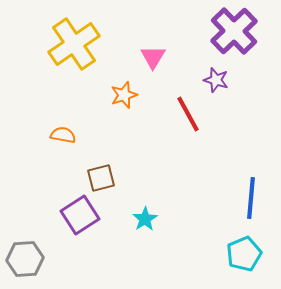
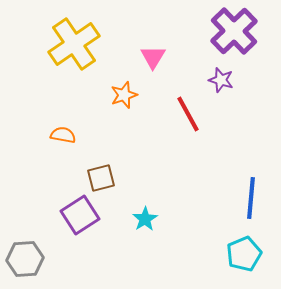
purple star: moved 5 px right
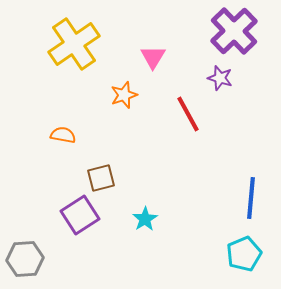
purple star: moved 1 px left, 2 px up
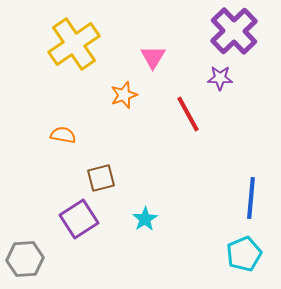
purple star: rotated 15 degrees counterclockwise
purple square: moved 1 px left, 4 px down
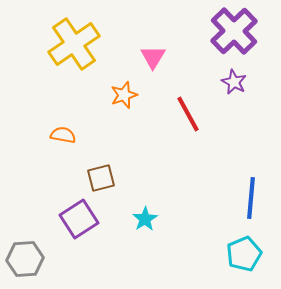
purple star: moved 14 px right, 4 px down; rotated 25 degrees clockwise
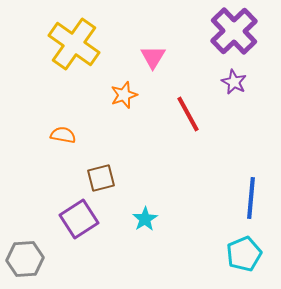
yellow cross: rotated 21 degrees counterclockwise
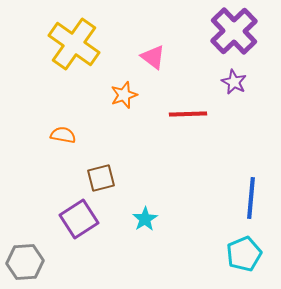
pink triangle: rotated 24 degrees counterclockwise
red line: rotated 63 degrees counterclockwise
gray hexagon: moved 3 px down
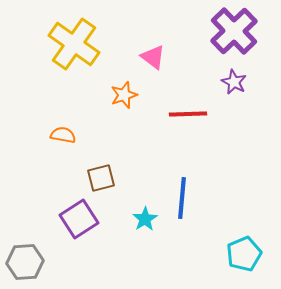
blue line: moved 69 px left
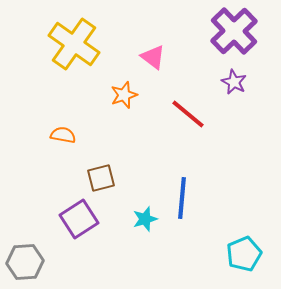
red line: rotated 42 degrees clockwise
cyan star: rotated 15 degrees clockwise
